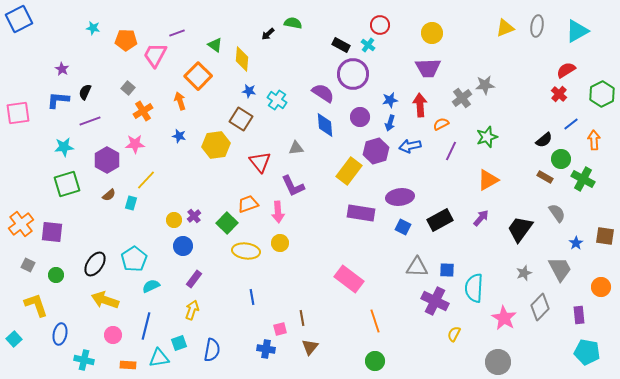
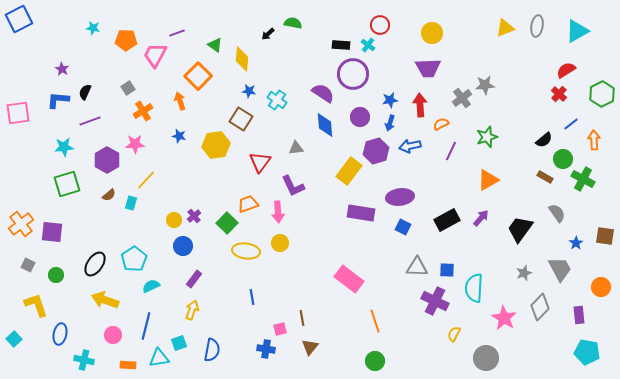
black rectangle at (341, 45): rotated 24 degrees counterclockwise
gray square at (128, 88): rotated 16 degrees clockwise
green circle at (561, 159): moved 2 px right
red triangle at (260, 162): rotated 15 degrees clockwise
black rectangle at (440, 220): moved 7 px right
gray circle at (498, 362): moved 12 px left, 4 px up
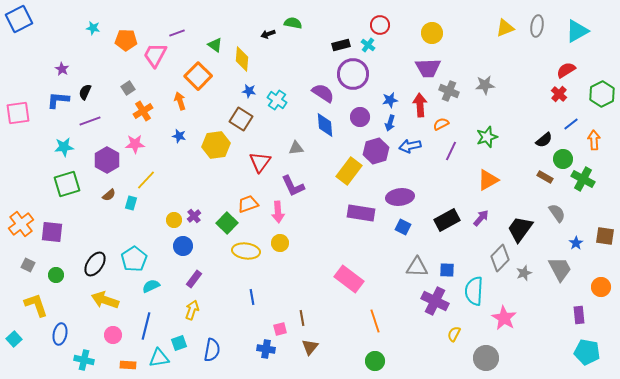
black arrow at (268, 34): rotated 24 degrees clockwise
black rectangle at (341, 45): rotated 18 degrees counterclockwise
gray cross at (462, 98): moved 13 px left, 7 px up; rotated 30 degrees counterclockwise
cyan semicircle at (474, 288): moved 3 px down
gray diamond at (540, 307): moved 40 px left, 49 px up
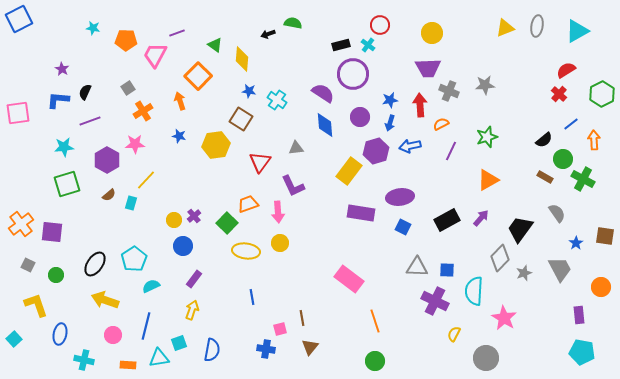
cyan pentagon at (587, 352): moved 5 px left
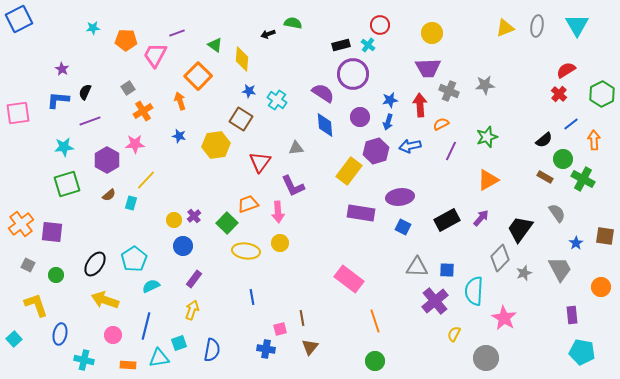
cyan star at (93, 28): rotated 16 degrees counterclockwise
cyan triangle at (577, 31): moved 6 px up; rotated 30 degrees counterclockwise
blue arrow at (390, 123): moved 2 px left, 1 px up
purple cross at (435, 301): rotated 24 degrees clockwise
purple rectangle at (579, 315): moved 7 px left
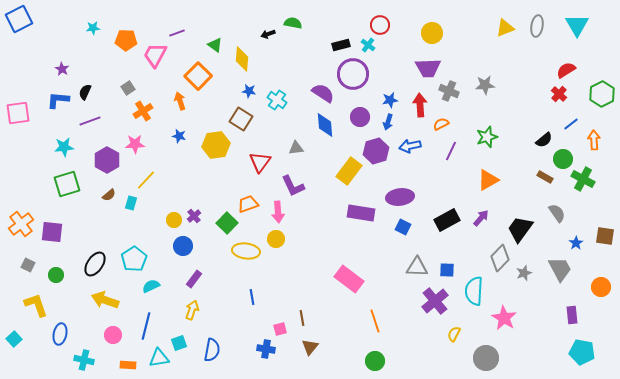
yellow circle at (280, 243): moved 4 px left, 4 px up
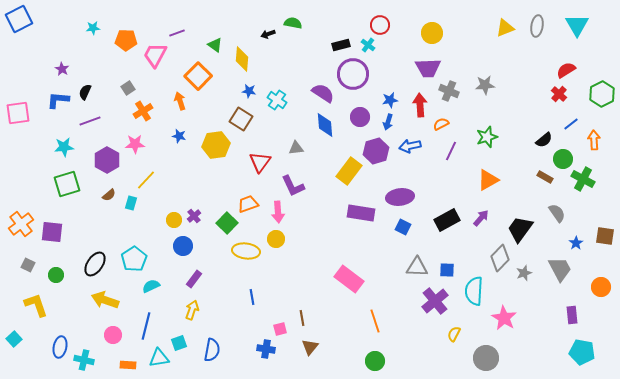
blue ellipse at (60, 334): moved 13 px down
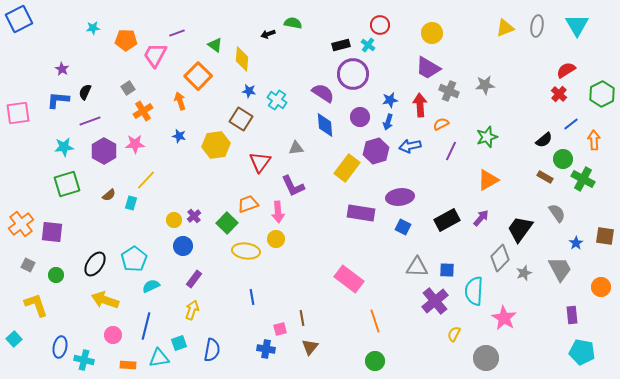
purple trapezoid at (428, 68): rotated 32 degrees clockwise
purple hexagon at (107, 160): moved 3 px left, 9 px up
yellow rectangle at (349, 171): moved 2 px left, 3 px up
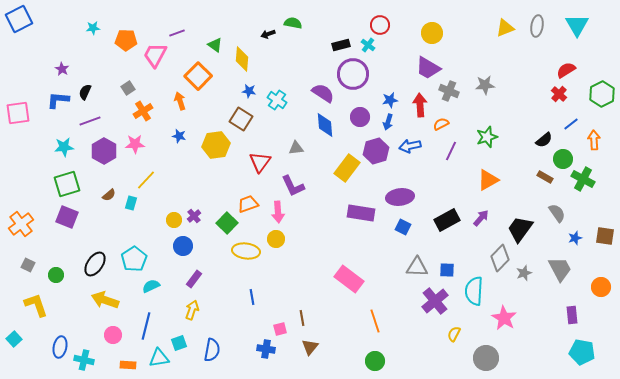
purple square at (52, 232): moved 15 px right, 15 px up; rotated 15 degrees clockwise
blue star at (576, 243): moved 1 px left, 5 px up; rotated 16 degrees clockwise
